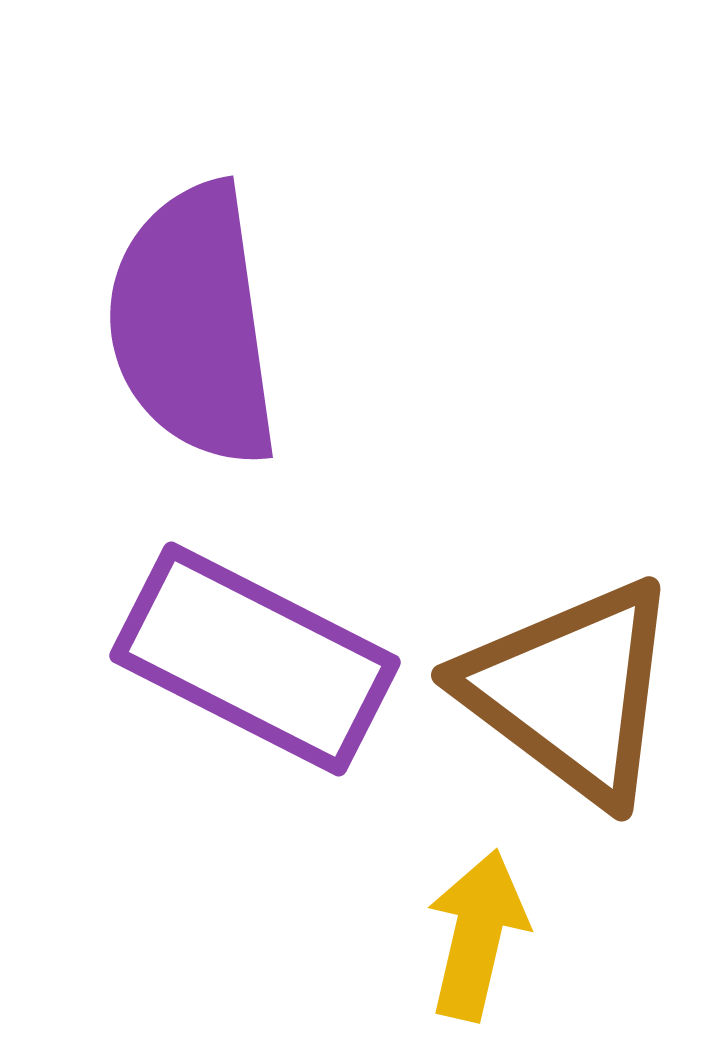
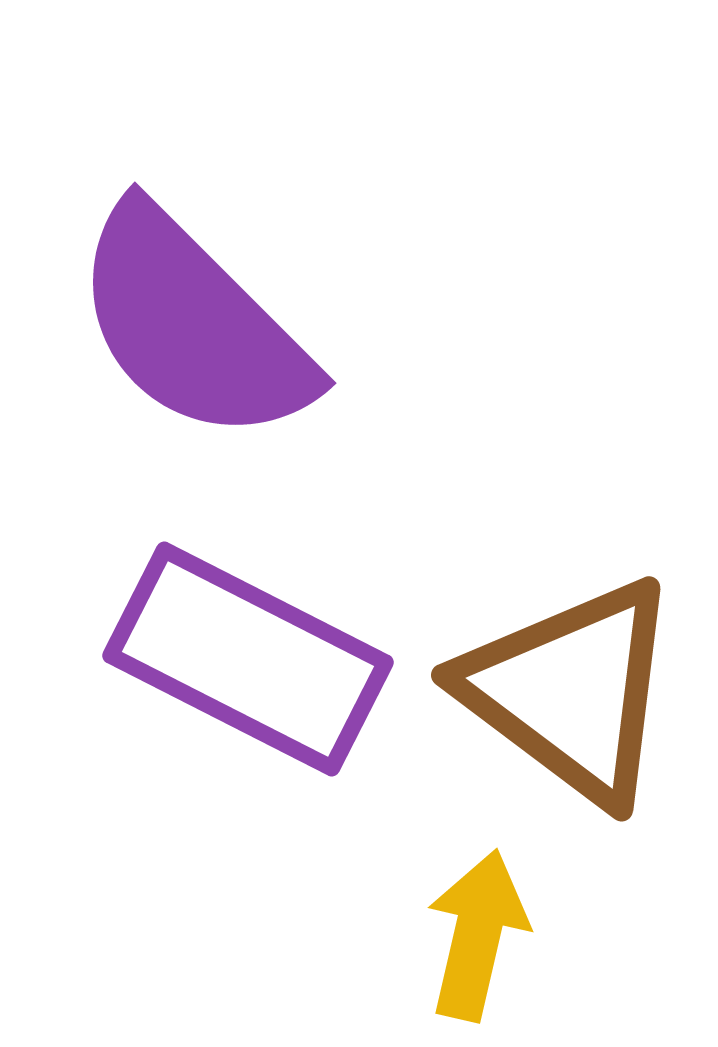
purple semicircle: rotated 37 degrees counterclockwise
purple rectangle: moved 7 px left
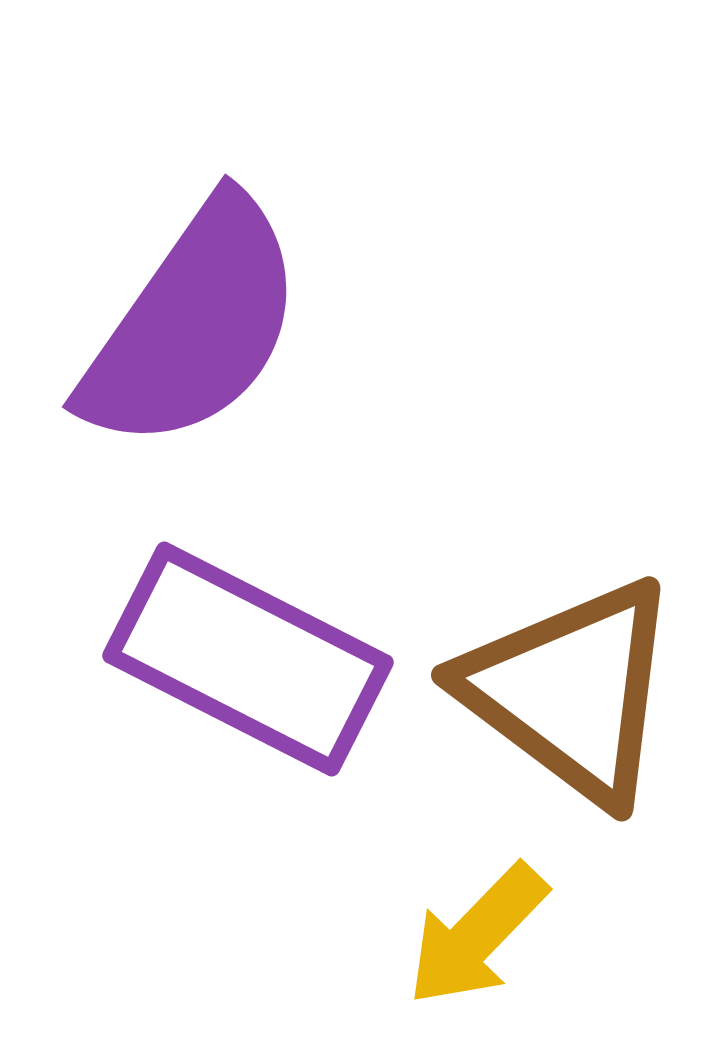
purple semicircle: rotated 100 degrees counterclockwise
yellow arrow: rotated 149 degrees counterclockwise
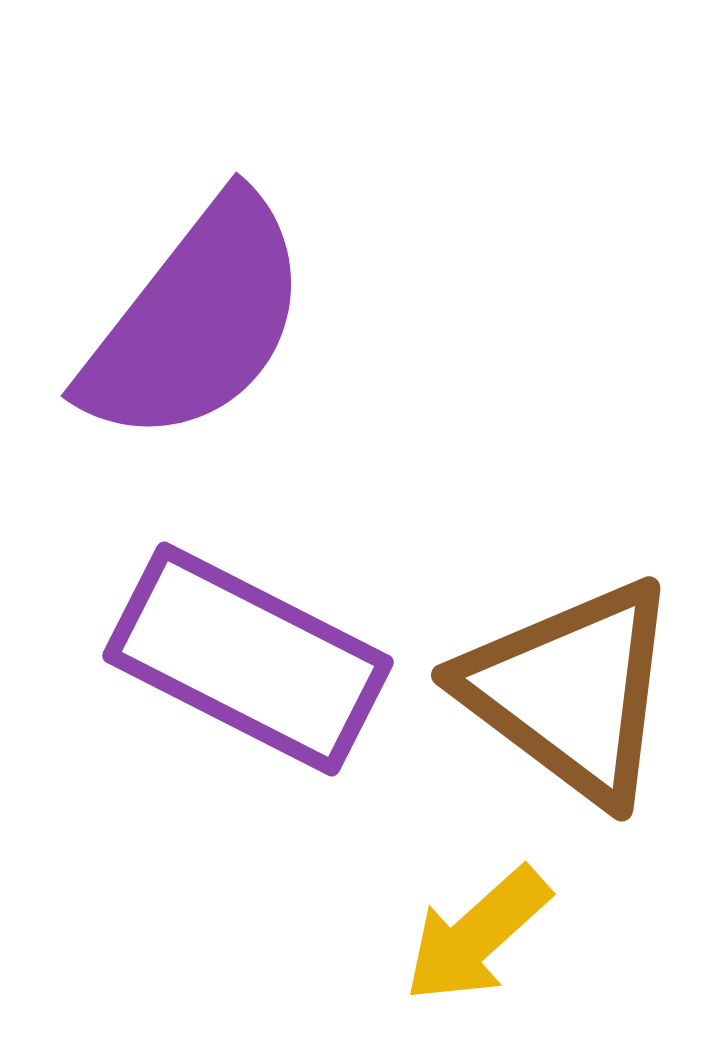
purple semicircle: moved 3 px right, 4 px up; rotated 3 degrees clockwise
yellow arrow: rotated 4 degrees clockwise
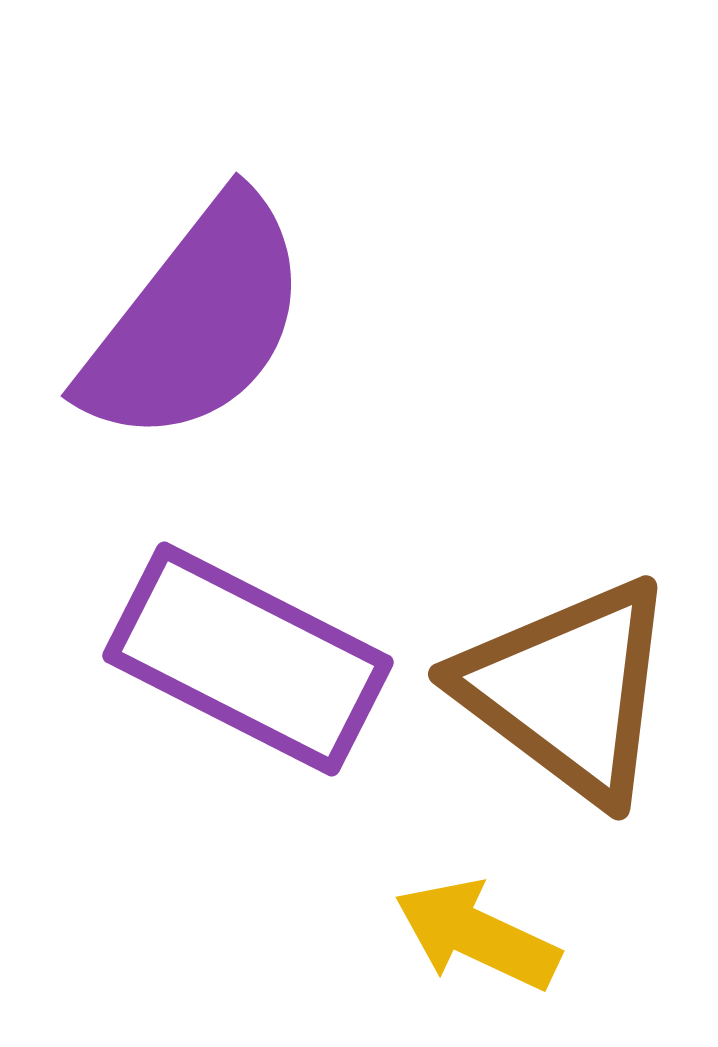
brown triangle: moved 3 px left, 1 px up
yellow arrow: rotated 67 degrees clockwise
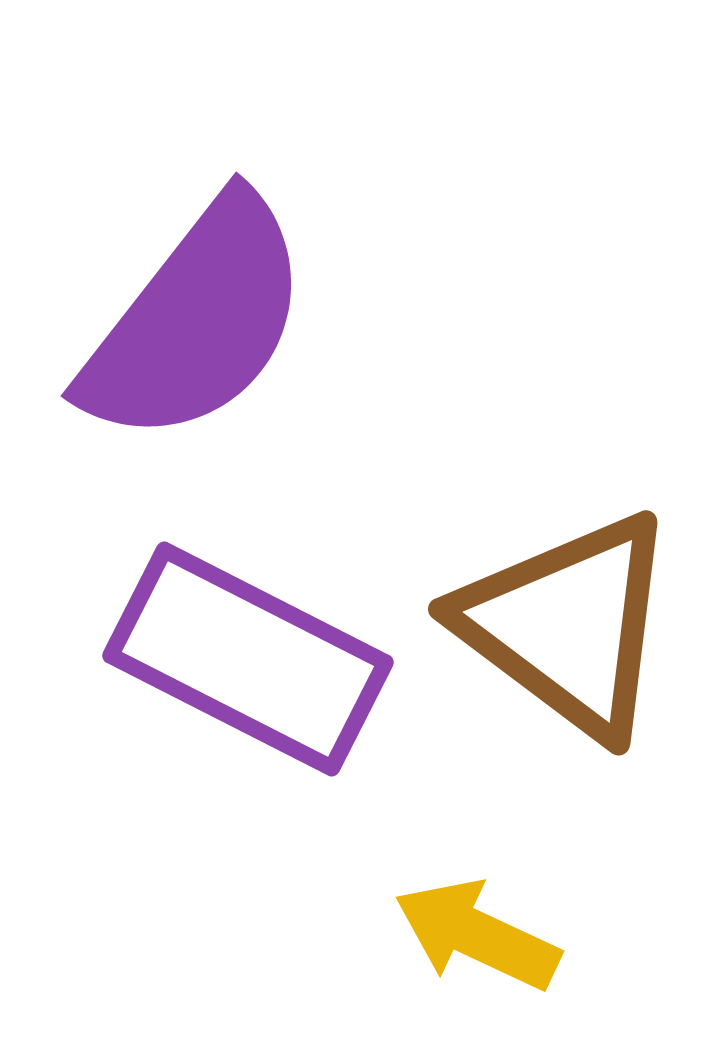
brown triangle: moved 65 px up
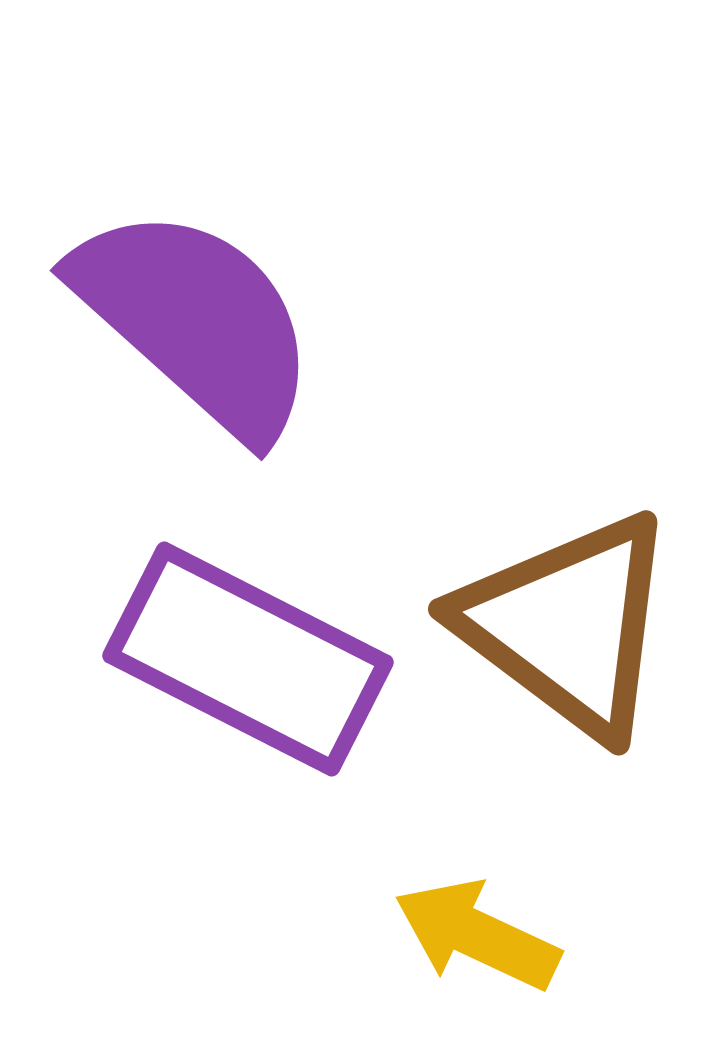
purple semicircle: rotated 86 degrees counterclockwise
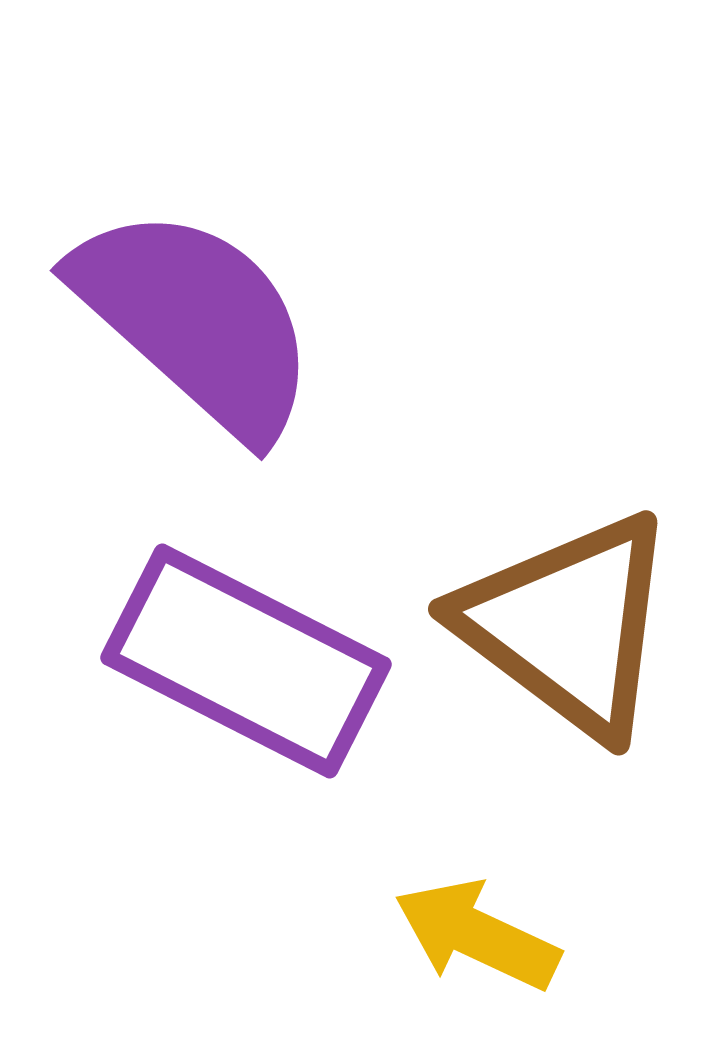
purple rectangle: moved 2 px left, 2 px down
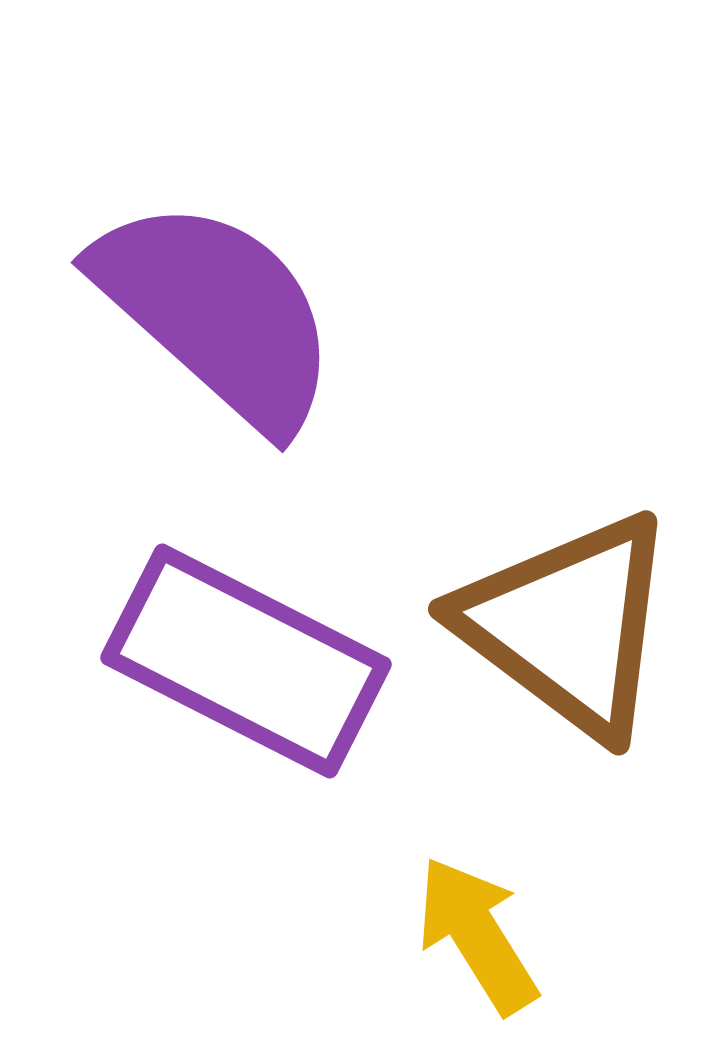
purple semicircle: moved 21 px right, 8 px up
yellow arrow: rotated 33 degrees clockwise
